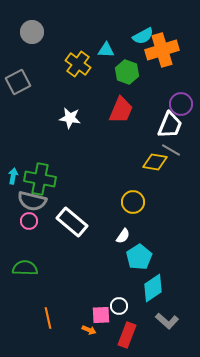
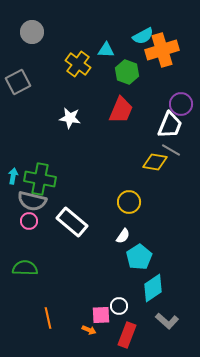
yellow circle: moved 4 px left
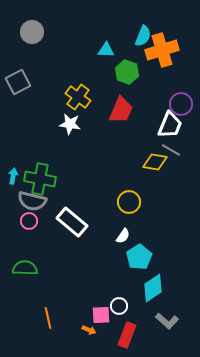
cyan semicircle: rotated 40 degrees counterclockwise
yellow cross: moved 33 px down
white star: moved 6 px down
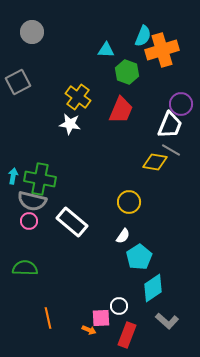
pink square: moved 3 px down
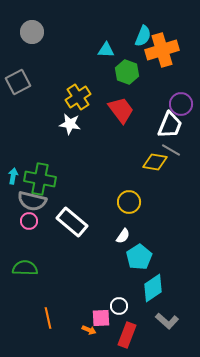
yellow cross: rotated 20 degrees clockwise
red trapezoid: rotated 60 degrees counterclockwise
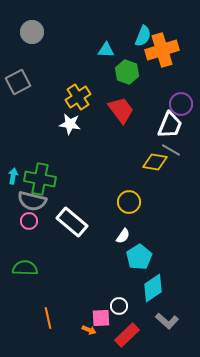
red rectangle: rotated 25 degrees clockwise
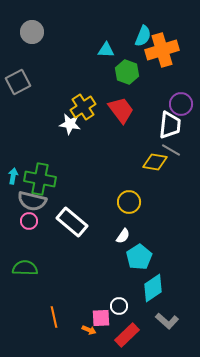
yellow cross: moved 5 px right, 10 px down
white trapezoid: rotated 16 degrees counterclockwise
orange line: moved 6 px right, 1 px up
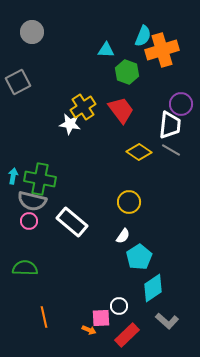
yellow diamond: moved 16 px left, 10 px up; rotated 25 degrees clockwise
orange line: moved 10 px left
